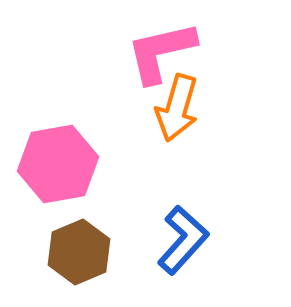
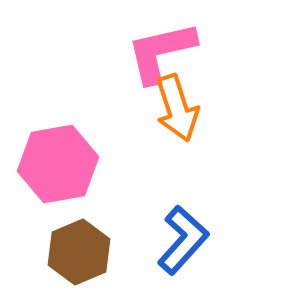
orange arrow: rotated 34 degrees counterclockwise
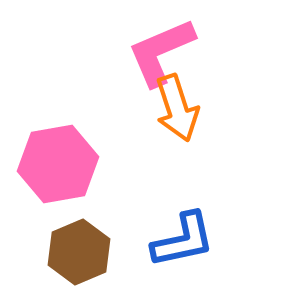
pink L-shape: rotated 10 degrees counterclockwise
blue L-shape: rotated 36 degrees clockwise
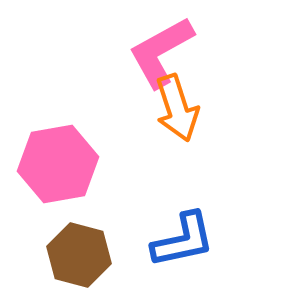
pink L-shape: rotated 6 degrees counterclockwise
brown hexagon: moved 3 px down; rotated 22 degrees counterclockwise
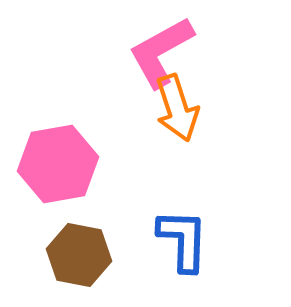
blue L-shape: rotated 76 degrees counterclockwise
brown hexagon: rotated 4 degrees counterclockwise
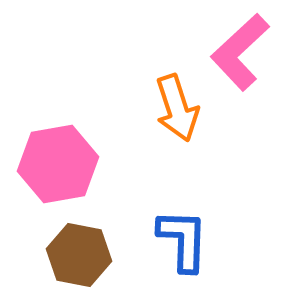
pink L-shape: moved 79 px right; rotated 14 degrees counterclockwise
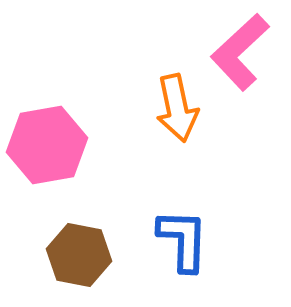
orange arrow: rotated 6 degrees clockwise
pink hexagon: moved 11 px left, 19 px up
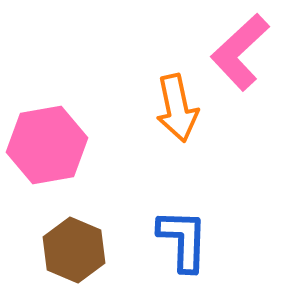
brown hexagon: moved 5 px left, 5 px up; rotated 12 degrees clockwise
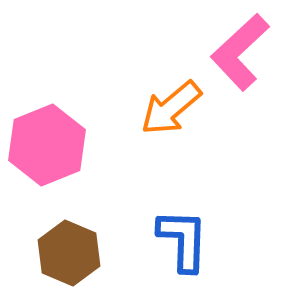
orange arrow: moved 6 px left; rotated 62 degrees clockwise
pink hexagon: rotated 12 degrees counterclockwise
brown hexagon: moved 5 px left, 3 px down
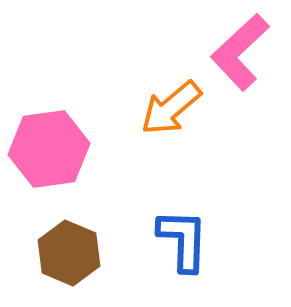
pink hexagon: moved 2 px right, 4 px down; rotated 14 degrees clockwise
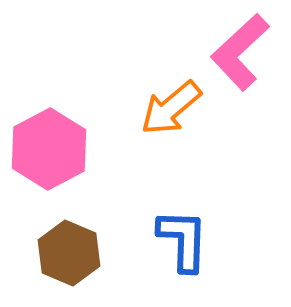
pink hexagon: rotated 20 degrees counterclockwise
